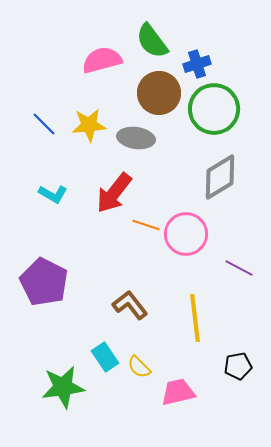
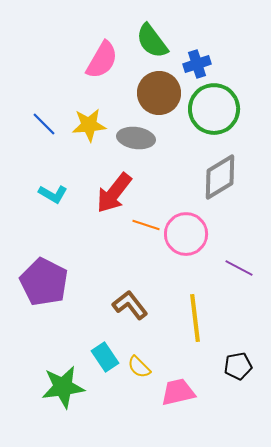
pink semicircle: rotated 135 degrees clockwise
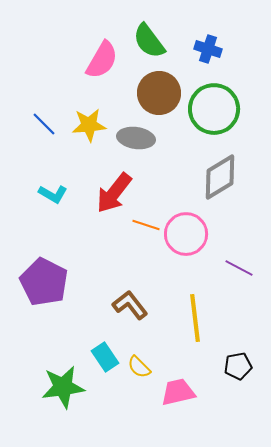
green semicircle: moved 3 px left
blue cross: moved 11 px right, 15 px up; rotated 36 degrees clockwise
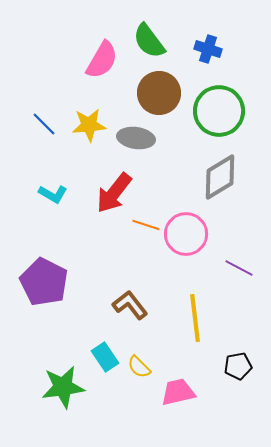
green circle: moved 5 px right, 2 px down
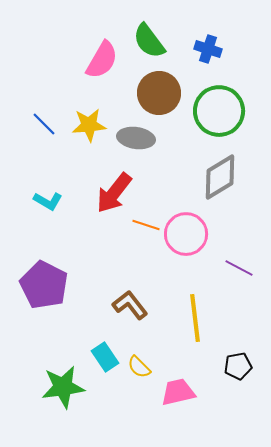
cyan L-shape: moved 5 px left, 7 px down
purple pentagon: moved 3 px down
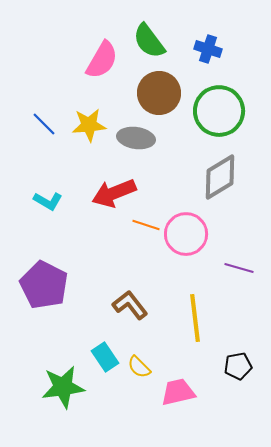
red arrow: rotated 30 degrees clockwise
purple line: rotated 12 degrees counterclockwise
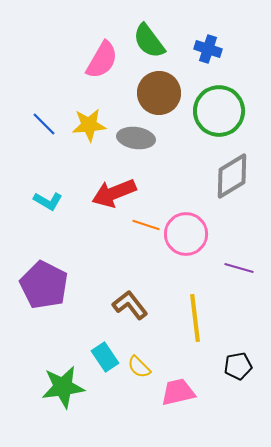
gray diamond: moved 12 px right, 1 px up
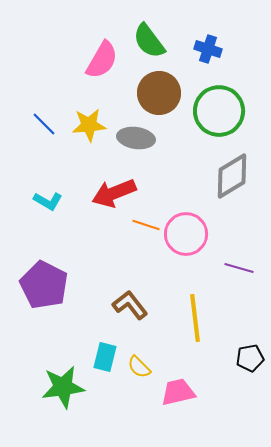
cyan rectangle: rotated 48 degrees clockwise
black pentagon: moved 12 px right, 8 px up
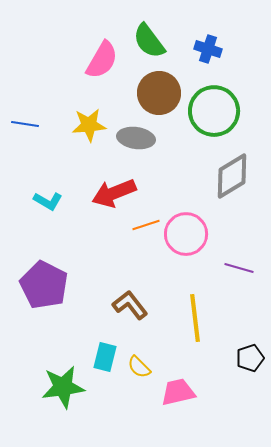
green circle: moved 5 px left
blue line: moved 19 px left; rotated 36 degrees counterclockwise
orange line: rotated 36 degrees counterclockwise
black pentagon: rotated 8 degrees counterclockwise
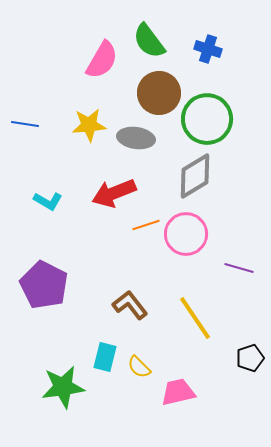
green circle: moved 7 px left, 8 px down
gray diamond: moved 37 px left
yellow line: rotated 27 degrees counterclockwise
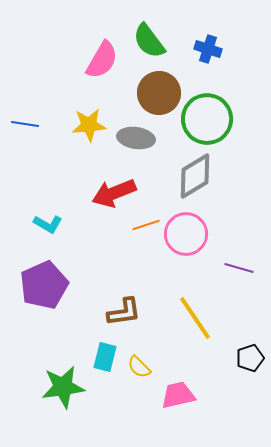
cyan L-shape: moved 23 px down
purple pentagon: rotated 21 degrees clockwise
brown L-shape: moved 6 px left, 7 px down; rotated 120 degrees clockwise
pink trapezoid: moved 3 px down
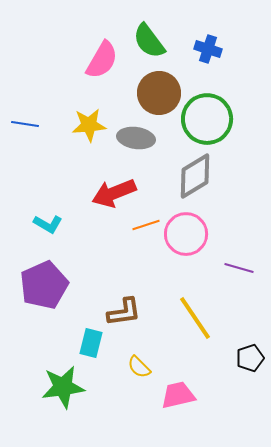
cyan rectangle: moved 14 px left, 14 px up
